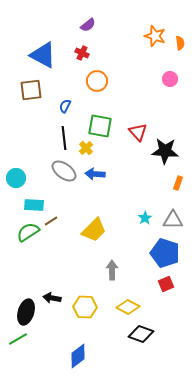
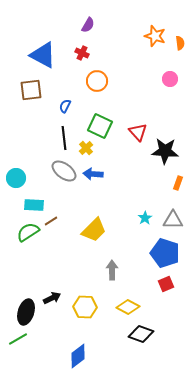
purple semicircle: rotated 21 degrees counterclockwise
green square: rotated 15 degrees clockwise
blue arrow: moved 2 px left
black arrow: rotated 144 degrees clockwise
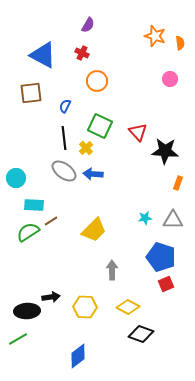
brown square: moved 3 px down
cyan star: rotated 24 degrees clockwise
blue pentagon: moved 4 px left, 4 px down
black arrow: moved 1 px left, 1 px up; rotated 18 degrees clockwise
black ellipse: moved 1 px right, 1 px up; rotated 70 degrees clockwise
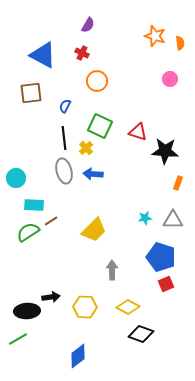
red triangle: rotated 30 degrees counterclockwise
gray ellipse: rotated 40 degrees clockwise
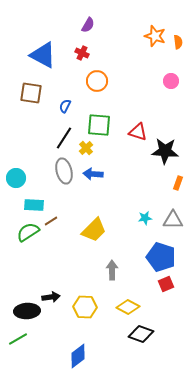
orange semicircle: moved 2 px left, 1 px up
pink circle: moved 1 px right, 2 px down
brown square: rotated 15 degrees clockwise
green square: moved 1 px left, 1 px up; rotated 20 degrees counterclockwise
black line: rotated 40 degrees clockwise
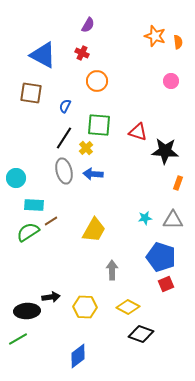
yellow trapezoid: rotated 16 degrees counterclockwise
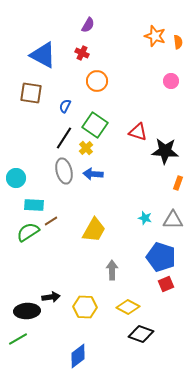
green square: moved 4 px left; rotated 30 degrees clockwise
cyan star: rotated 24 degrees clockwise
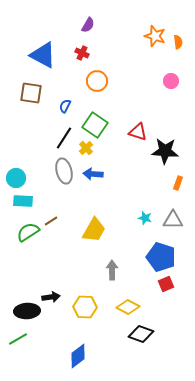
cyan rectangle: moved 11 px left, 4 px up
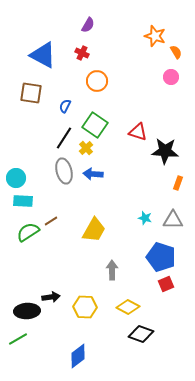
orange semicircle: moved 2 px left, 10 px down; rotated 24 degrees counterclockwise
pink circle: moved 4 px up
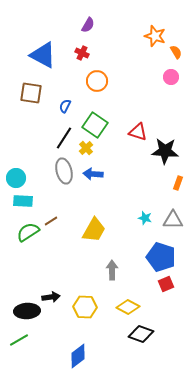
green line: moved 1 px right, 1 px down
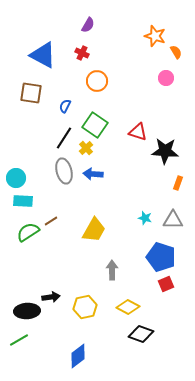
pink circle: moved 5 px left, 1 px down
yellow hexagon: rotated 15 degrees counterclockwise
